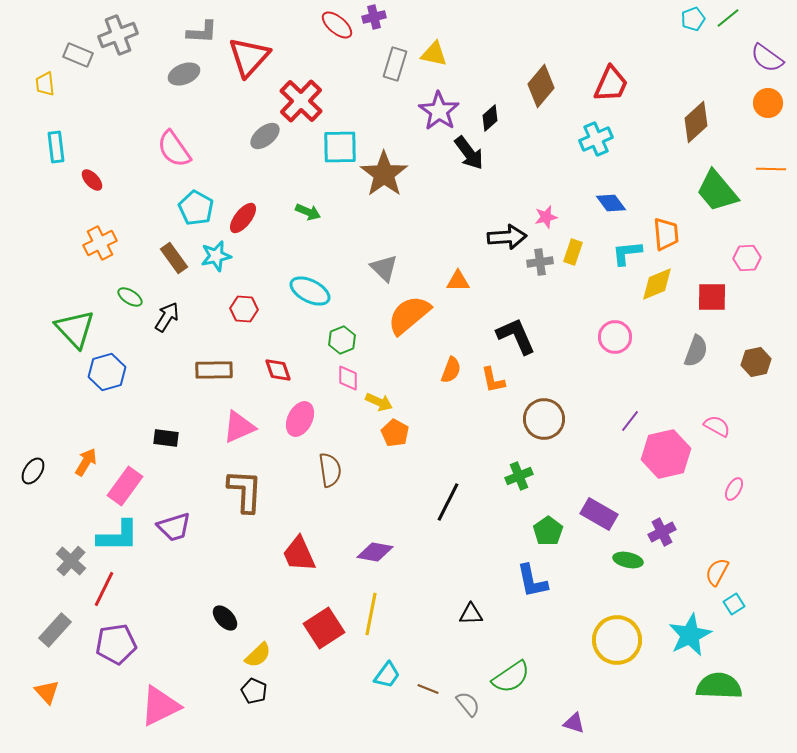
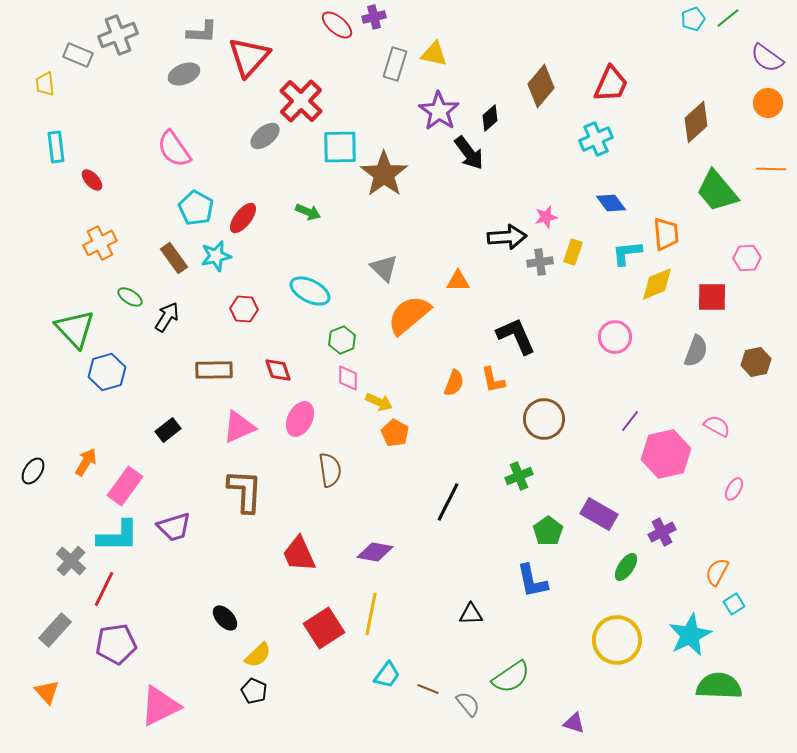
orange semicircle at (451, 370): moved 3 px right, 13 px down
black rectangle at (166, 438): moved 2 px right, 8 px up; rotated 45 degrees counterclockwise
green ellipse at (628, 560): moved 2 px left, 7 px down; rotated 68 degrees counterclockwise
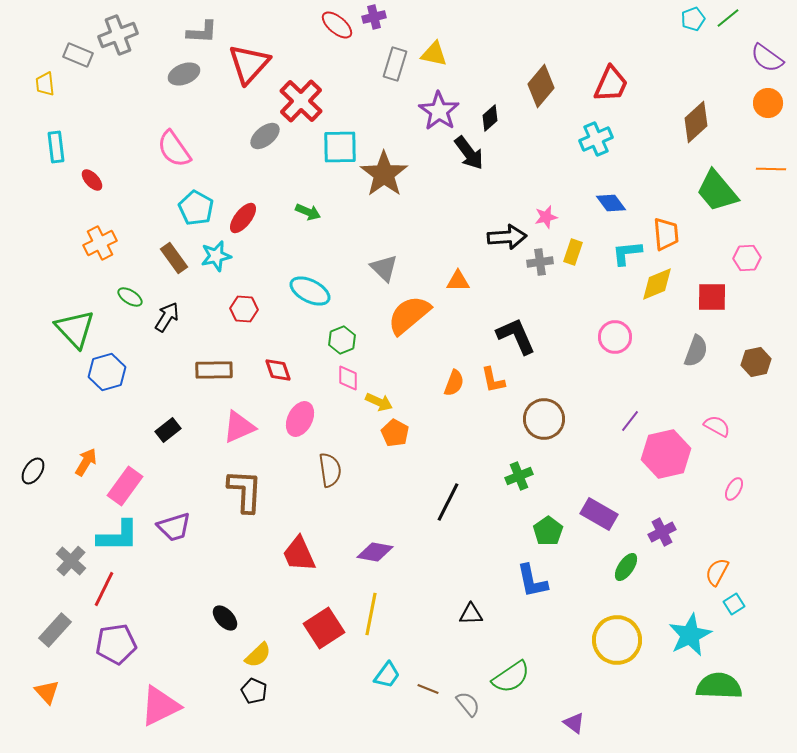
red triangle at (249, 57): moved 7 px down
purple triangle at (574, 723): rotated 20 degrees clockwise
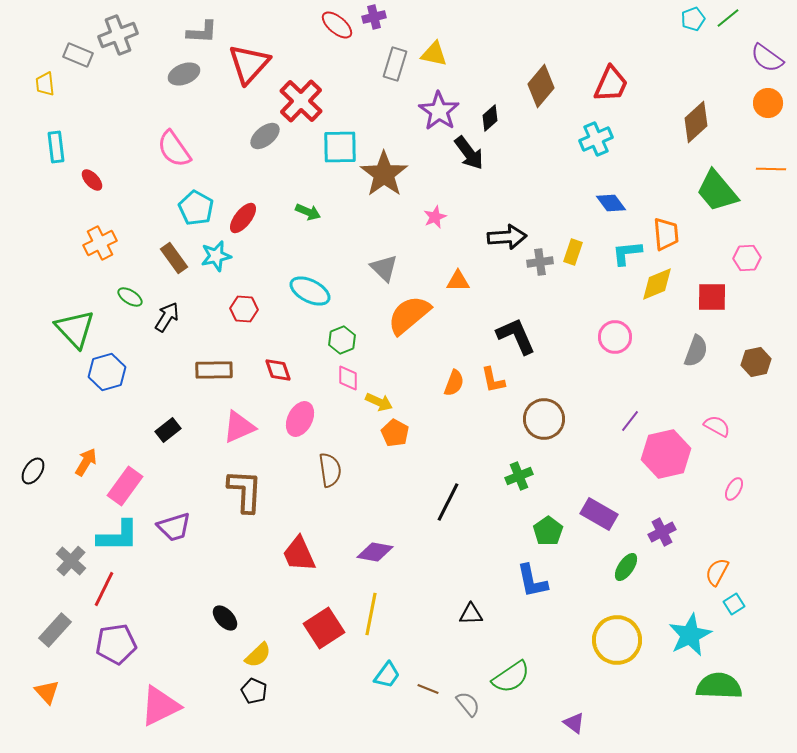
pink star at (546, 217): moved 111 px left; rotated 10 degrees counterclockwise
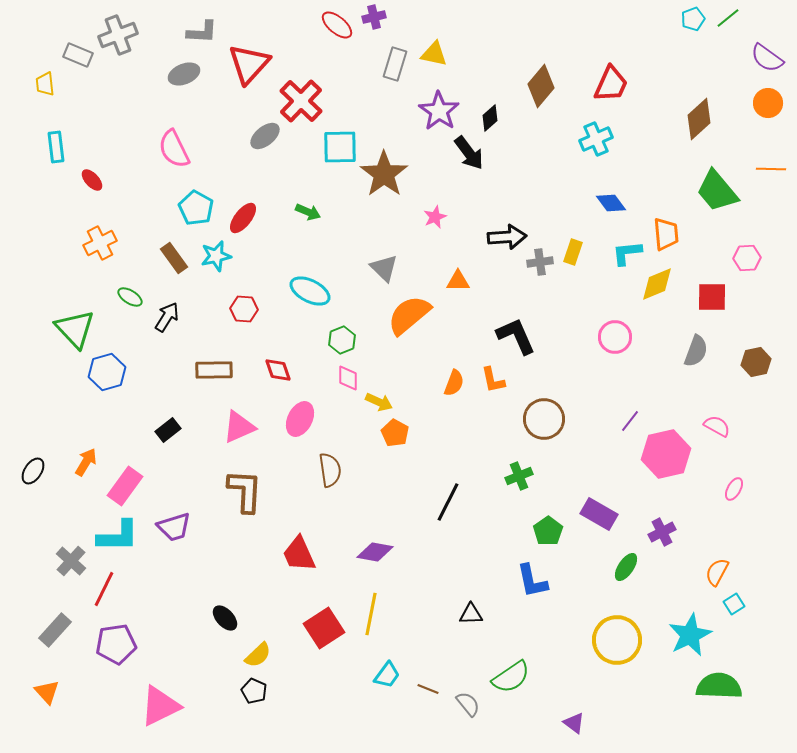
brown diamond at (696, 122): moved 3 px right, 3 px up
pink semicircle at (174, 149): rotated 9 degrees clockwise
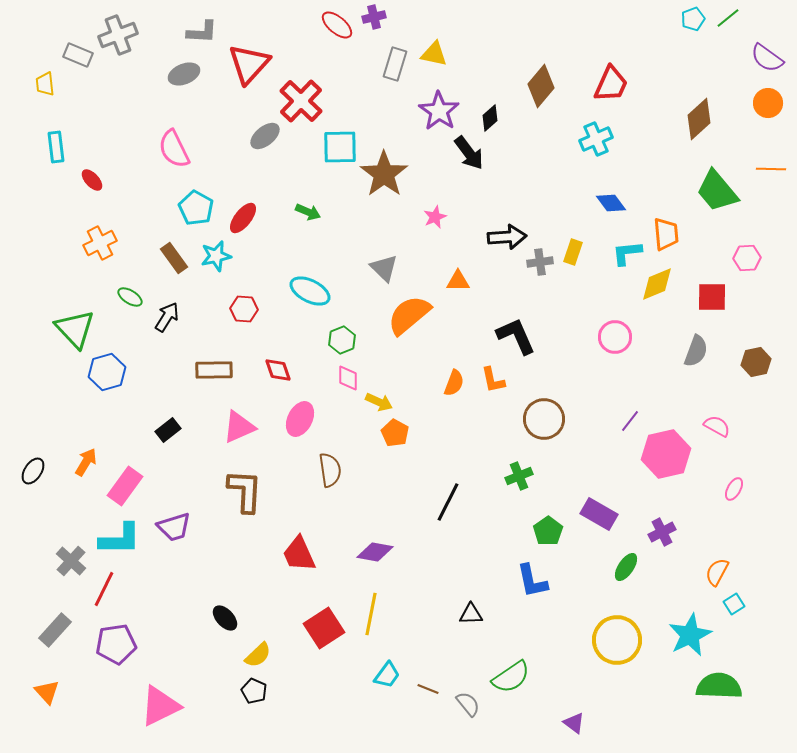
cyan L-shape at (118, 536): moved 2 px right, 3 px down
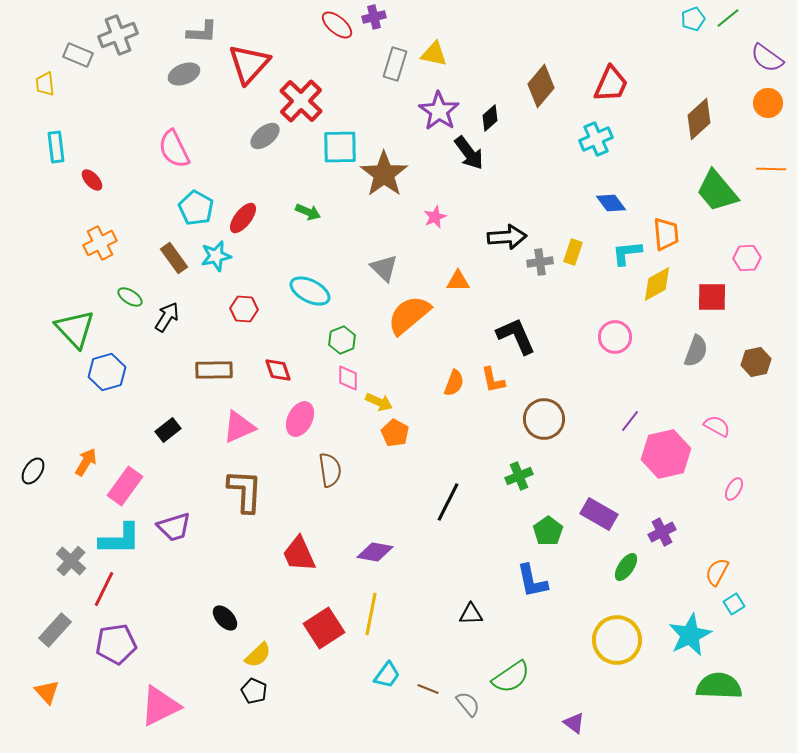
yellow diamond at (657, 284): rotated 6 degrees counterclockwise
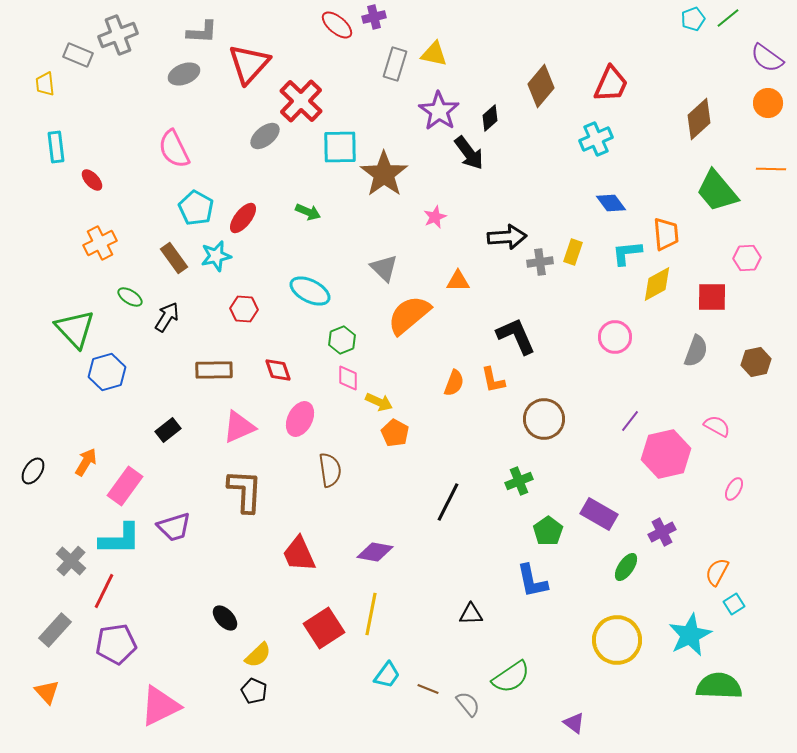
green cross at (519, 476): moved 5 px down
red line at (104, 589): moved 2 px down
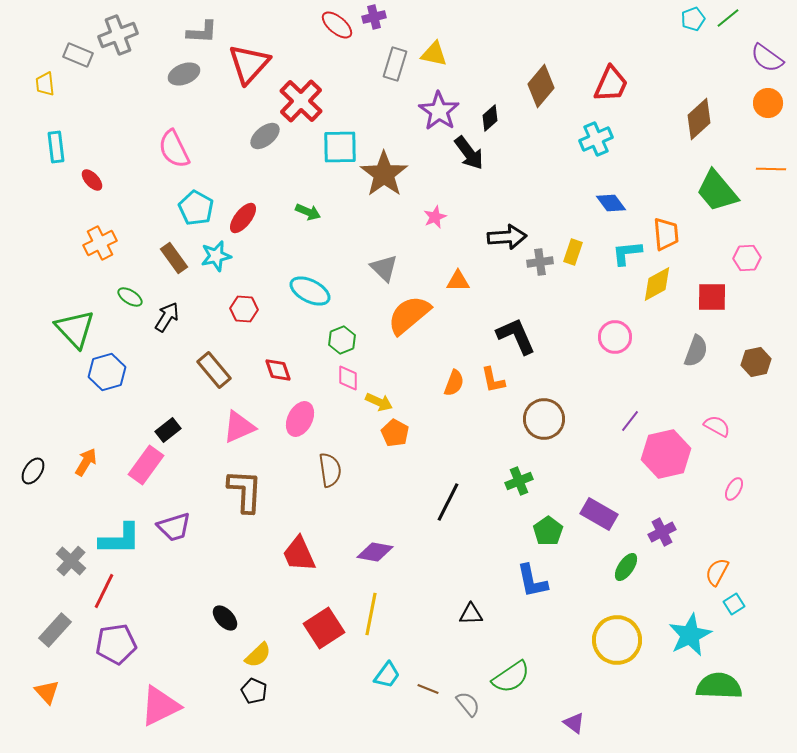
brown rectangle at (214, 370): rotated 51 degrees clockwise
pink rectangle at (125, 486): moved 21 px right, 21 px up
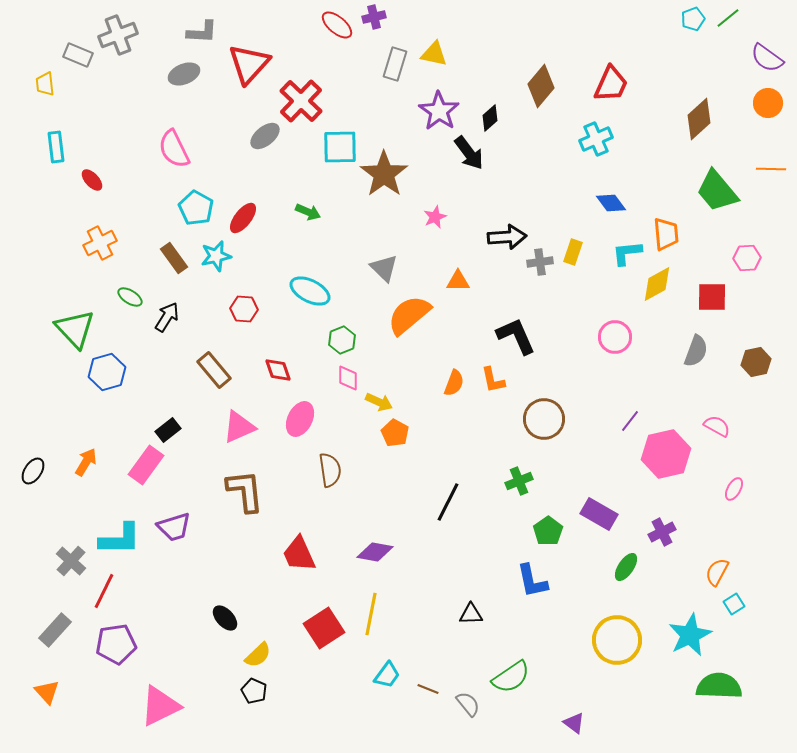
brown L-shape at (245, 491): rotated 9 degrees counterclockwise
